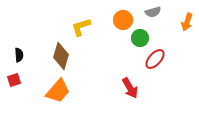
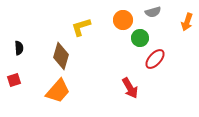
black semicircle: moved 7 px up
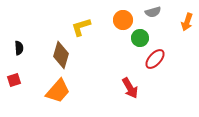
brown diamond: moved 1 px up
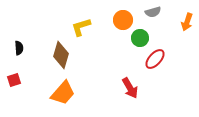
orange trapezoid: moved 5 px right, 2 px down
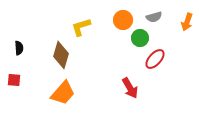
gray semicircle: moved 1 px right, 5 px down
red square: rotated 24 degrees clockwise
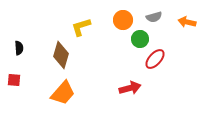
orange arrow: rotated 84 degrees clockwise
green circle: moved 1 px down
red arrow: rotated 75 degrees counterclockwise
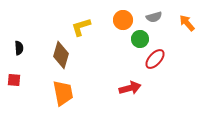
orange arrow: moved 1 px down; rotated 36 degrees clockwise
orange trapezoid: rotated 52 degrees counterclockwise
